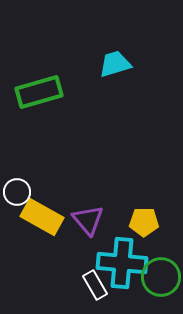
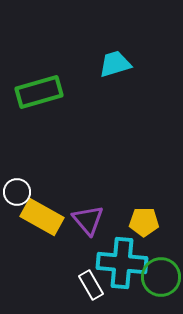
white rectangle: moved 4 px left
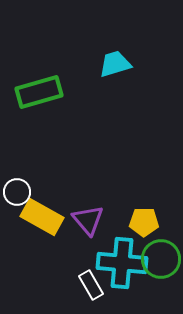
green circle: moved 18 px up
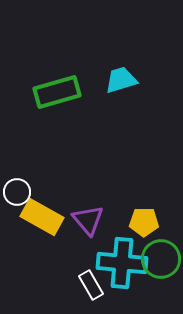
cyan trapezoid: moved 6 px right, 16 px down
green rectangle: moved 18 px right
